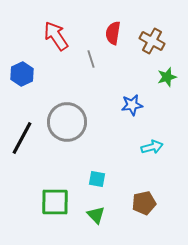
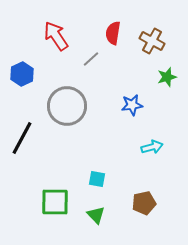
gray line: rotated 66 degrees clockwise
gray circle: moved 16 px up
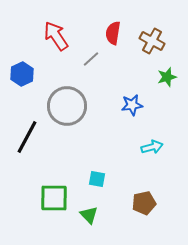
black line: moved 5 px right, 1 px up
green square: moved 1 px left, 4 px up
green triangle: moved 7 px left
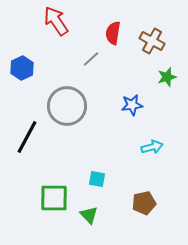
red arrow: moved 15 px up
blue hexagon: moved 6 px up
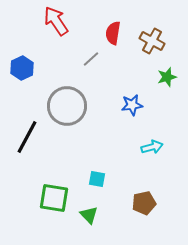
green square: rotated 8 degrees clockwise
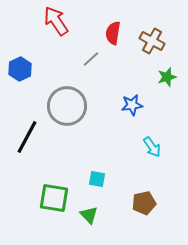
blue hexagon: moved 2 px left, 1 px down
cyan arrow: rotated 70 degrees clockwise
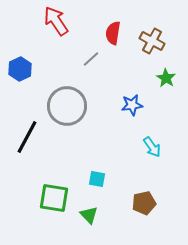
green star: moved 1 px left, 1 px down; rotated 24 degrees counterclockwise
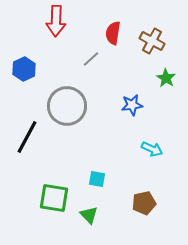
red arrow: rotated 144 degrees counterclockwise
blue hexagon: moved 4 px right
cyan arrow: moved 2 px down; rotated 30 degrees counterclockwise
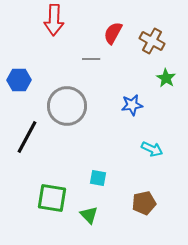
red arrow: moved 2 px left, 1 px up
red semicircle: rotated 20 degrees clockwise
gray line: rotated 42 degrees clockwise
blue hexagon: moved 5 px left, 11 px down; rotated 25 degrees clockwise
cyan square: moved 1 px right, 1 px up
green square: moved 2 px left
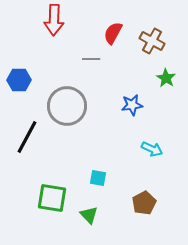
brown pentagon: rotated 15 degrees counterclockwise
